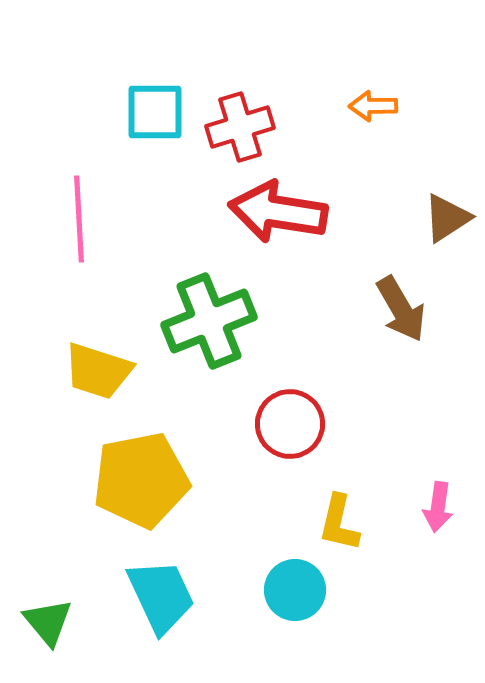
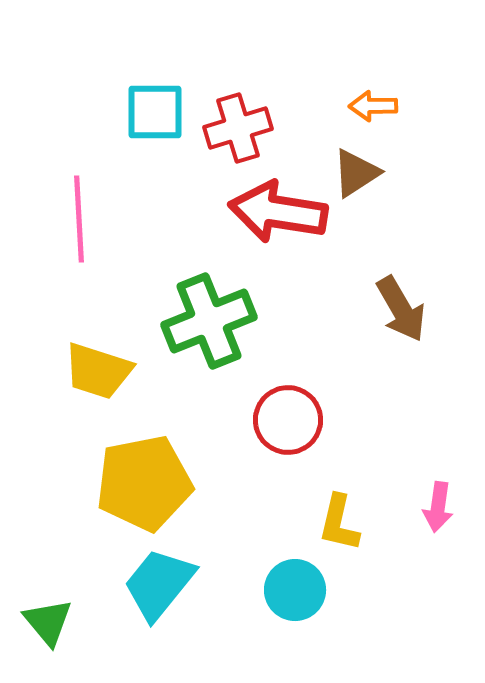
red cross: moved 2 px left, 1 px down
brown triangle: moved 91 px left, 45 px up
red circle: moved 2 px left, 4 px up
yellow pentagon: moved 3 px right, 3 px down
cyan trapezoid: moved 2 px left, 12 px up; rotated 116 degrees counterclockwise
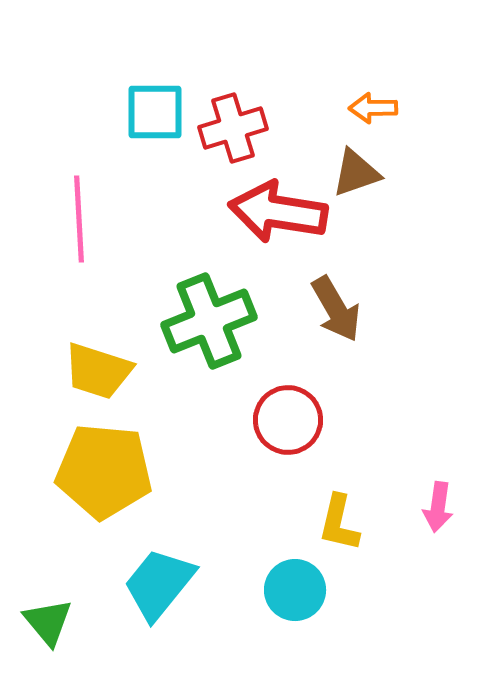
orange arrow: moved 2 px down
red cross: moved 5 px left
brown triangle: rotated 14 degrees clockwise
brown arrow: moved 65 px left
yellow pentagon: moved 40 px left, 12 px up; rotated 16 degrees clockwise
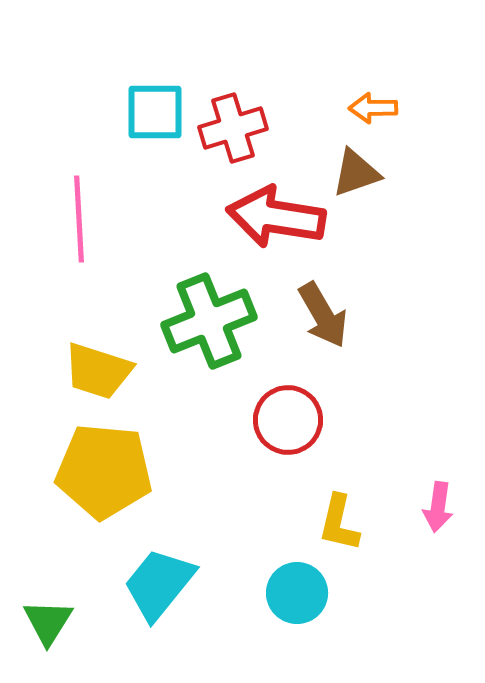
red arrow: moved 2 px left, 5 px down
brown arrow: moved 13 px left, 6 px down
cyan circle: moved 2 px right, 3 px down
green triangle: rotated 12 degrees clockwise
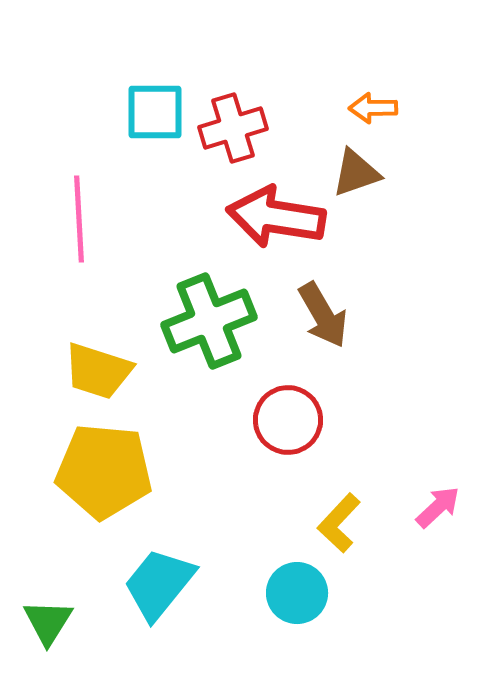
pink arrow: rotated 141 degrees counterclockwise
yellow L-shape: rotated 30 degrees clockwise
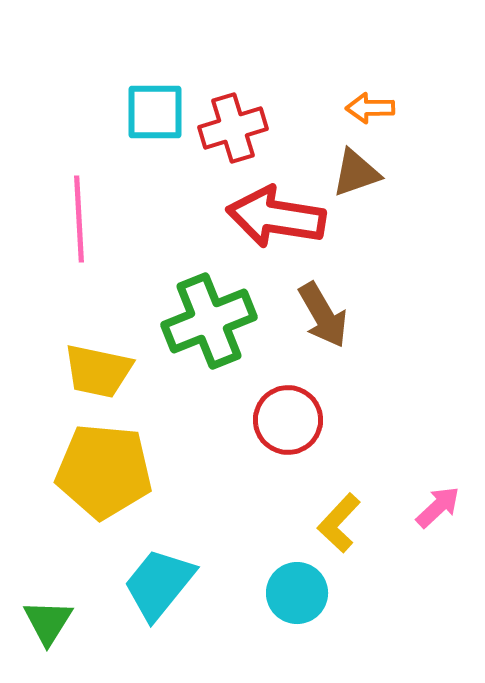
orange arrow: moved 3 px left
yellow trapezoid: rotated 6 degrees counterclockwise
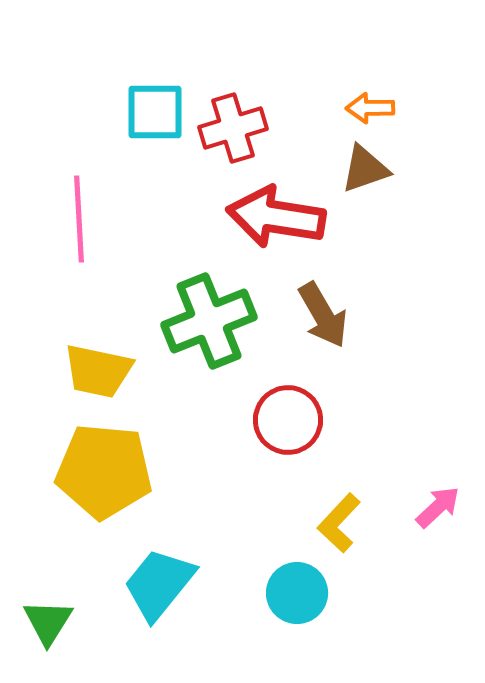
brown triangle: moved 9 px right, 4 px up
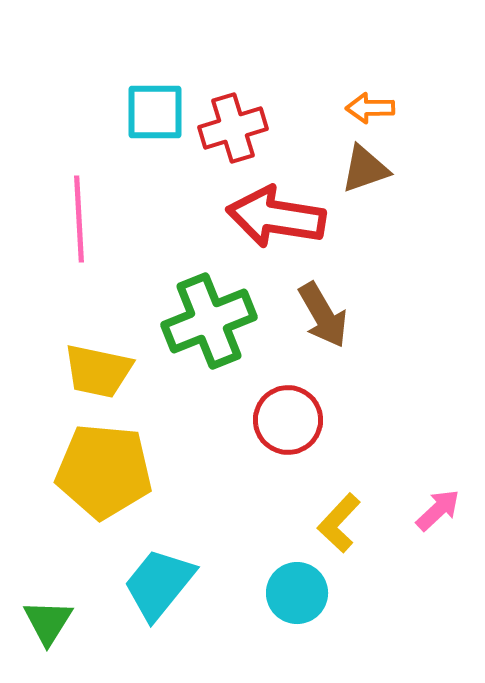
pink arrow: moved 3 px down
